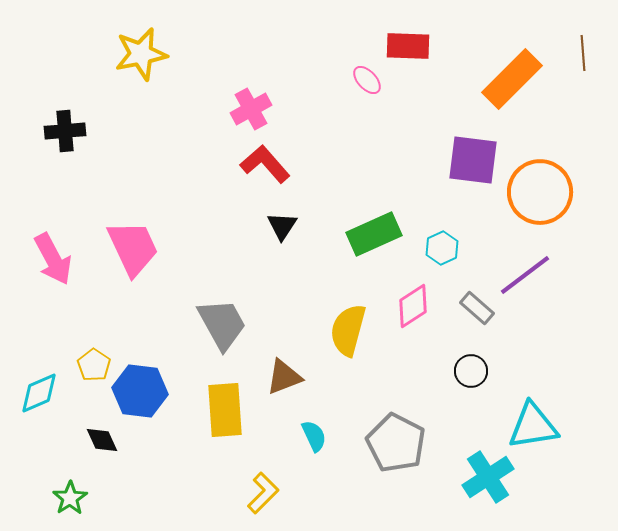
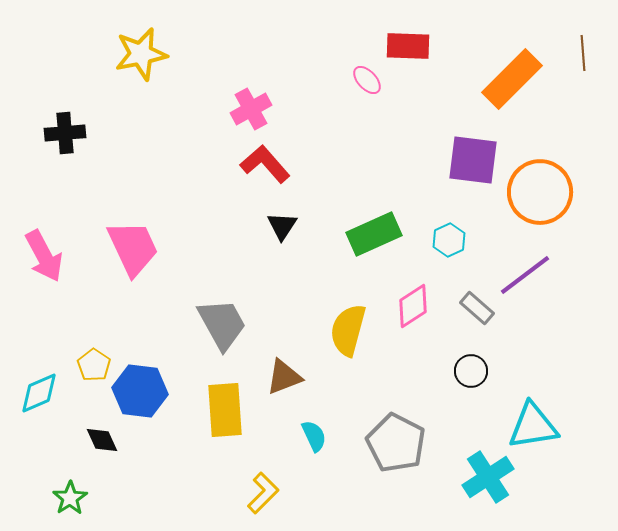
black cross: moved 2 px down
cyan hexagon: moved 7 px right, 8 px up
pink arrow: moved 9 px left, 3 px up
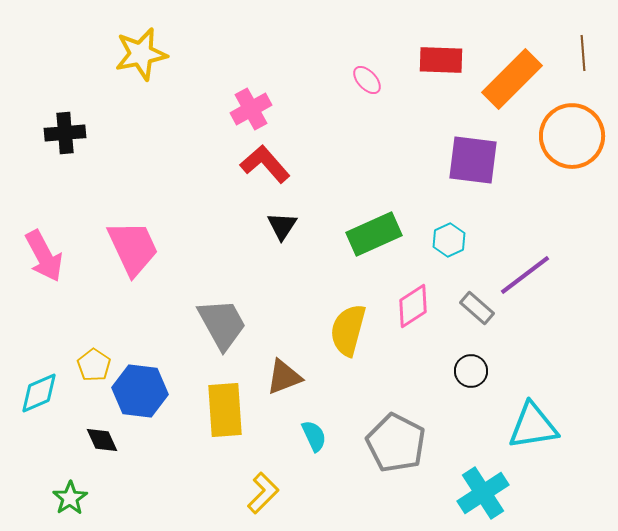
red rectangle: moved 33 px right, 14 px down
orange circle: moved 32 px right, 56 px up
cyan cross: moved 5 px left, 16 px down
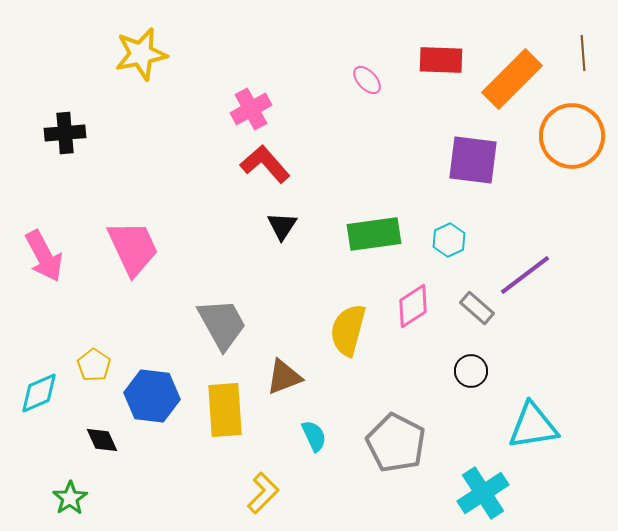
green rectangle: rotated 16 degrees clockwise
blue hexagon: moved 12 px right, 5 px down
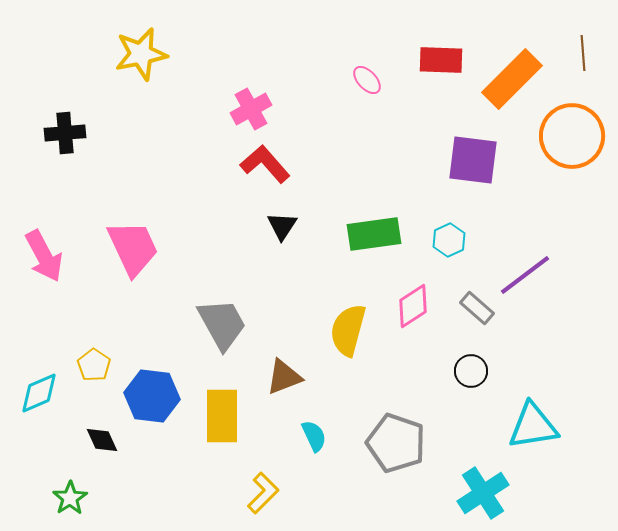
yellow rectangle: moved 3 px left, 6 px down; rotated 4 degrees clockwise
gray pentagon: rotated 8 degrees counterclockwise
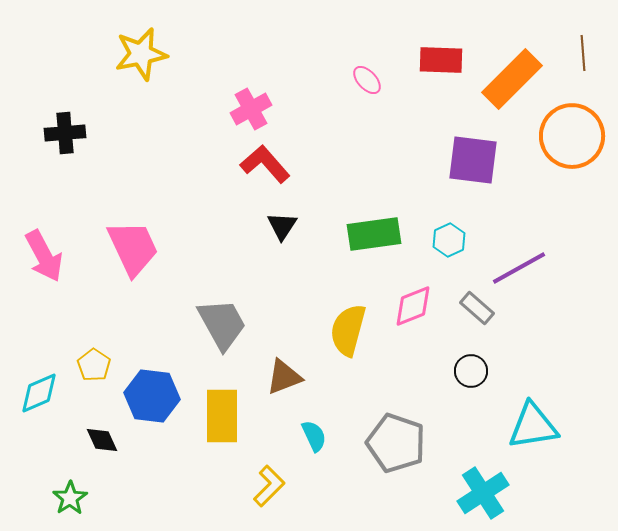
purple line: moved 6 px left, 7 px up; rotated 8 degrees clockwise
pink diamond: rotated 12 degrees clockwise
yellow L-shape: moved 6 px right, 7 px up
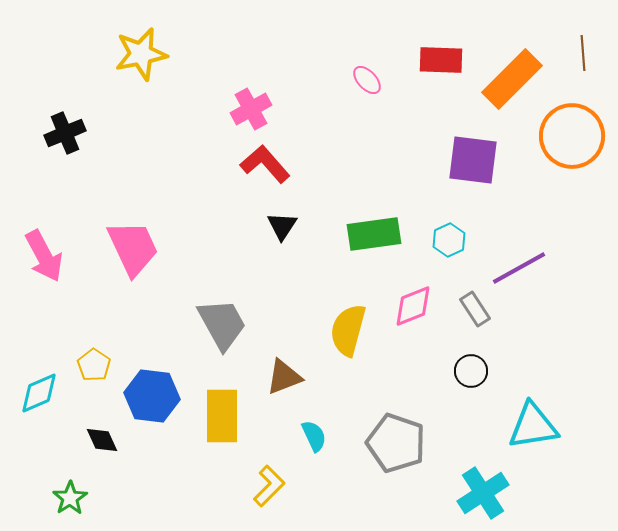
black cross: rotated 18 degrees counterclockwise
gray rectangle: moved 2 px left, 1 px down; rotated 16 degrees clockwise
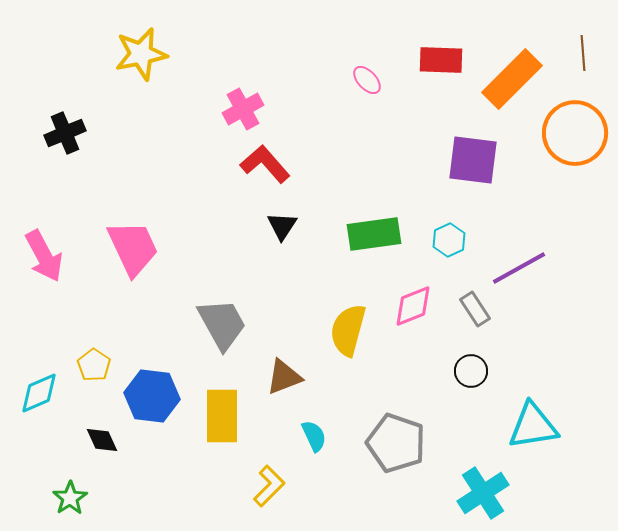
pink cross: moved 8 px left
orange circle: moved 3 px right, 3 px up
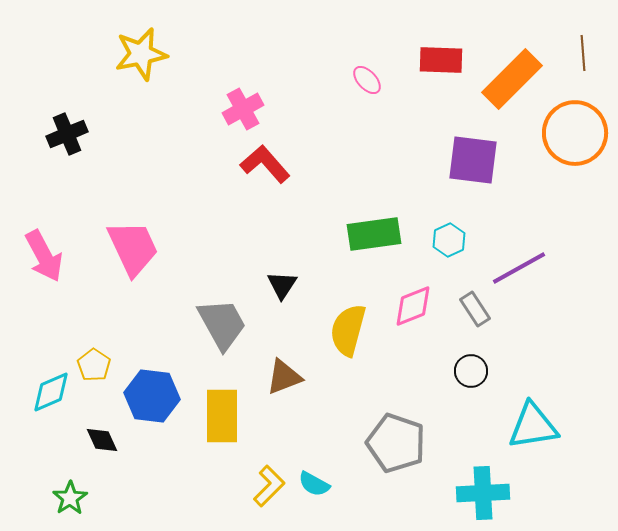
black cross: moved 2 px right, 1 px down
black triangle: moved 59 px down
cyan diamond: moved 12 px right, 1 px up
cyan semicircle: moved 48 px down; rotated 144 degrees clockwise
cyan cross: rotated 30 degrees clockwise
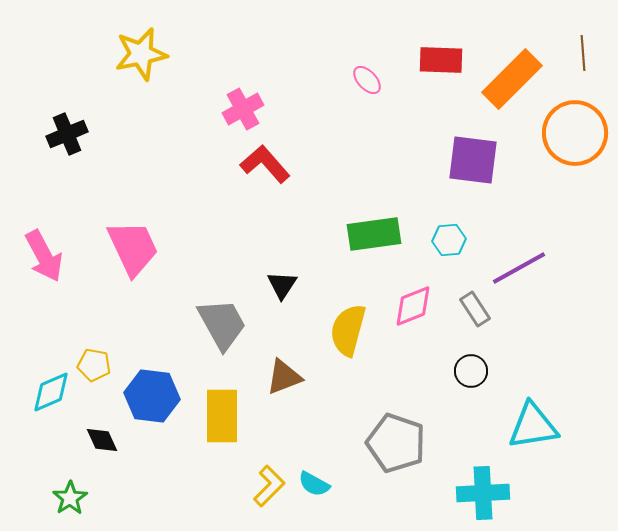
cyan hexagon: rotated 20 degrees clockwise
yellow pentagon: rotated 24 degrees counterclockwise
